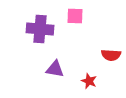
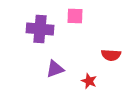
purple triangle: rotated 30 degrees counterclockwise
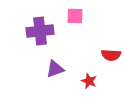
purple cross: moved 2 px down; rotated 12 degrees counterclockwise
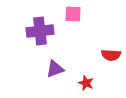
pink square: moved 2 px left, 2 px up
red star: moved 3 px left, 2 px down
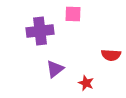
purple triangle: rotated 18 degrees counterclockwise
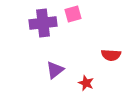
pink square: rotated 18 degrees counterclockwise
purple cross: moved 3 px right, 8 px up
purple triangle: moved 1 px down
